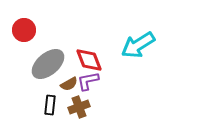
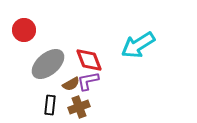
brown semicircle: moved 2 px right
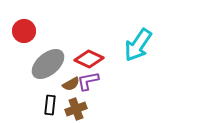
red circle: moved 1 px down
cyan arrow: rotated 24 degrees counterclockwise
red diamond: moved 1 px up; rotated 44 degrees counterclockwise
brown cross: moved 3 px left, 2 px down
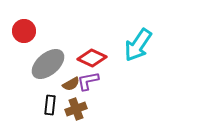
red diamond: moved 3 px right, 1 px up
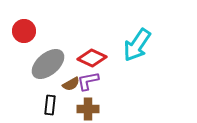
cyan arrow: moved 1 px left
brown cross: moved 12 px right; rotated 20 degrees clockwise
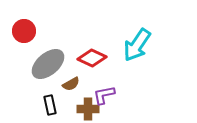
purple L-shape: moved 16 px right, 14 px down
black rectangle: rotated 18 degrees counterclockwise
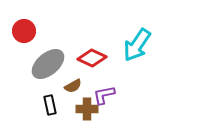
brown semicircle: moved 2 px right, 2 px down
brown cross: moved 1 px left
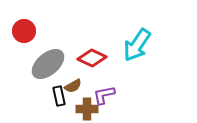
black rectangle: moved 9 px right, 9 px up
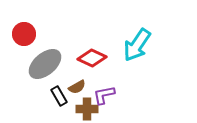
red circle: moved 3 px down
gray ellipse: moved 3 px left
brown semicircle: moved 4 px right, 1 px down
black rectangle: rotated 18 degrees counterclockwise
